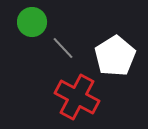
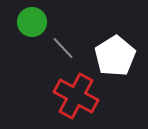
red cross: moved 1 px left, 1 px up
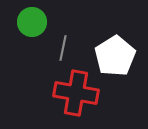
gray line: rotated 55 degrees clockwise
red cross: moved 3 px up; rotated 18 degrees counterclockwise
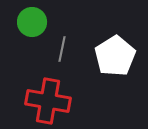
gray line: moved 1 px left, 1 px down
red cross: moved 28 px left, 8 px down
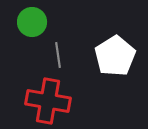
gray line: moved 4 px left, 6 px down; rotated 20 degrees counterclockwise
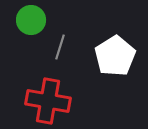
green circle: moved 1 px left, 2 px up
gray line: moved 2 px right, 8 px up; rotated 25 degrees clockwise
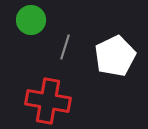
gray line: moved 5 px right
white pentagon: rotated 6 degrees clockwise
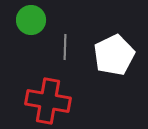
gray line: rotated 15 degrees counterclockwise
white pentagon: moved 1 px left, 1 px up
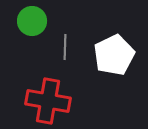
green circle: moved 1 px right, 1 px down
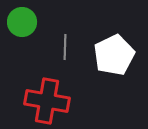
green circle: moved 10 px left, 1 px down
red cross: moved 1 px left
